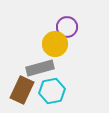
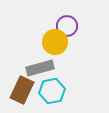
purple circle: moved 1 px up
yellow circle: moved 2 px up
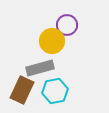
purple circle: moved 1 px up
yellow circle: moved 3 px left, 1 px up
cyan hexagon: moved 3 px right
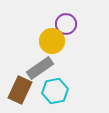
purple circle: moved 1 px left, 1 px up
gray rectangle: rotated 20 degrees counterclockwise
brown rectangle: moved 2 px left
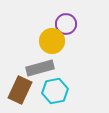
gray rectangle: rotated 20 degrees clockwise
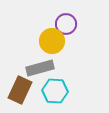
cyan hexagon: rotated 15 degrees clockwise
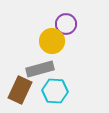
gray rectangle: moved 1 px down
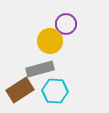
yellow circle: moved 2 px left
brown rectangle: rotated 32 degrees clockwise
